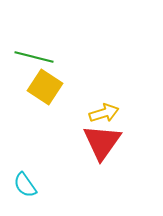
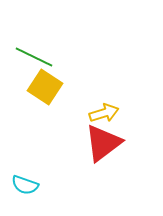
green line: rotated 12 degrees clockwise
red triangle: moved 1 px right, 1 px down; rotated 18 degrees clockwise
cyan semicircle: rotated 36 degrees counterclockwise
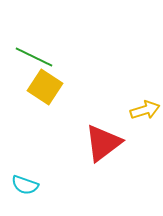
yellow arrow: moved 41 px right, 3 px up
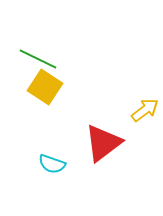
green line: moved 4 px right, 2 px down
yellow arrow: rotated 20 degrees counterclockwise
cyan semicircle: moved 27 px right, 21 px up
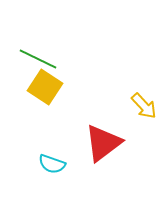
yellow arrow: moved 1 px left, 4 px up; rotated 84 degrees clockwise
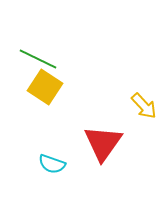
red triangle: rotated 18 degrees counterclockwise
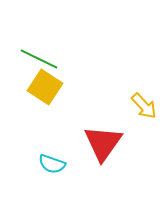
green line: moved 1 px right
